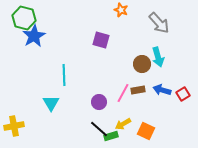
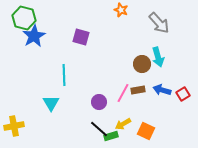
purple square: moved 20 px left, 3 px up
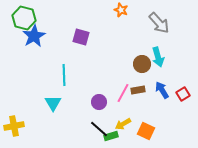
blue arrow: rotated 42 degrees clockwise
cyan triangle: moved 2 px right
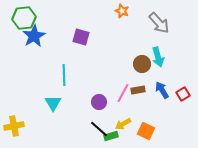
orange star: moved 1 px right, 1 px down
green hexagon: rotated 20 degrees counterclockwise
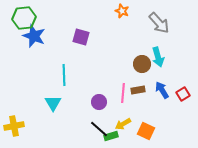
blue star: rotated 20 degrees counterclockwise
pink line: rotated 24 degrees counterclockwise
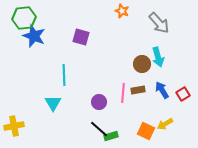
yellow arrow: moved 42 px right
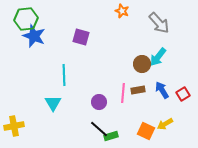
green hexagon: moved 2 px right, 1 px down
cyan arrow: rotated 54 degrees clockwise
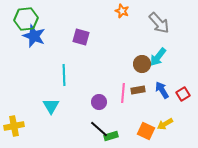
cyan triangle: moved 2 px left, 3 px down
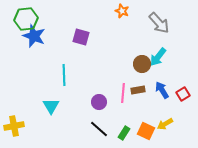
green rectangle: moved 13 px right, 3 px up; rotated 40 degrees counterclockwise
